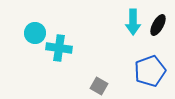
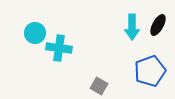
cyan arrow: moved 1 px left, 5 px down
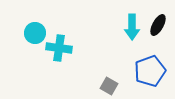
gray square: moved 10 px right
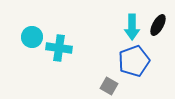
cyan circle: moved 3 px left, 4 px down
blue pentagon: moved 16 px left, 10 px up
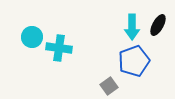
gray square: rotated 24 degrees clockwise
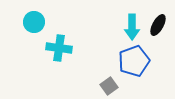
cyan circle: moved 2 px right, 15 px up
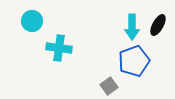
cyan circle: moved 2 px left, 1 px up
